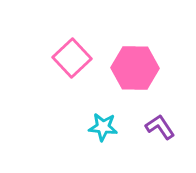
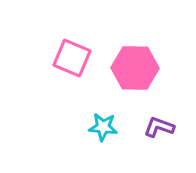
pink square: rotated 24 degrees counterclockwise
purple L-shape: moved 1 px left; rotated 36 degrees counterclockwise
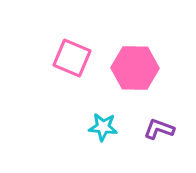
purple L-shape: moved 2 px down
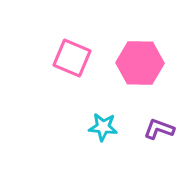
pink hexagon: moved 5 px right, 5 px up
